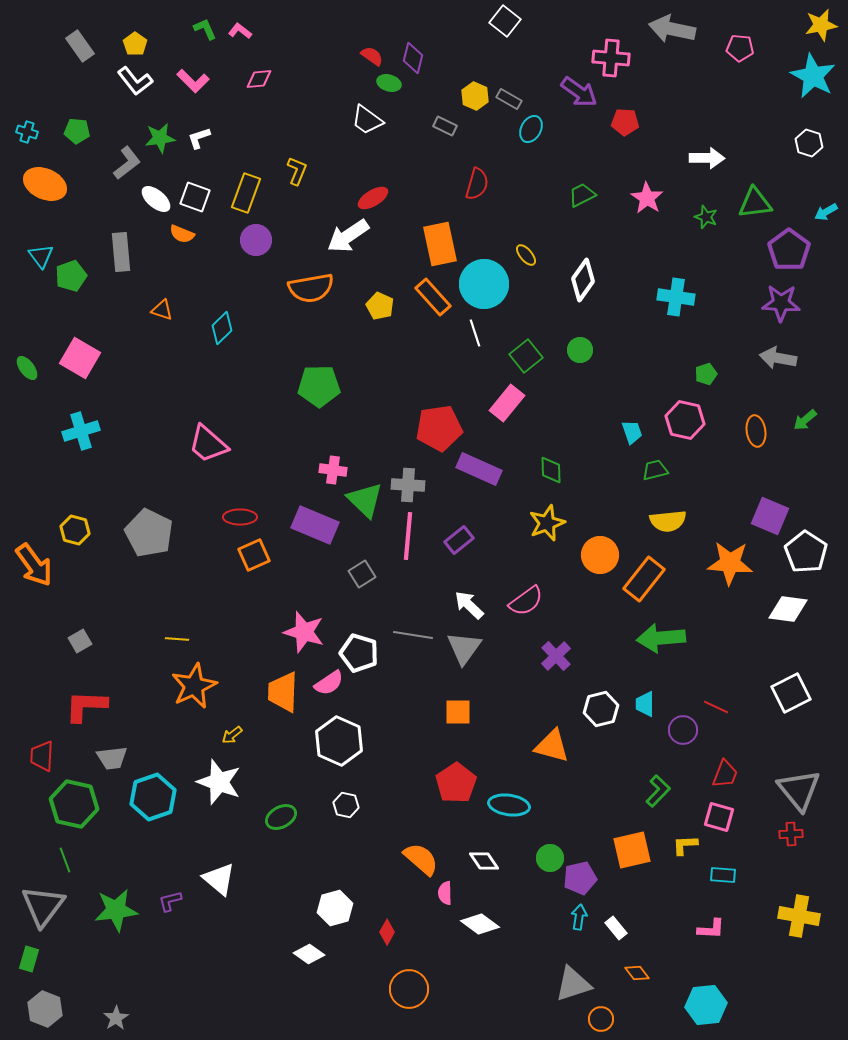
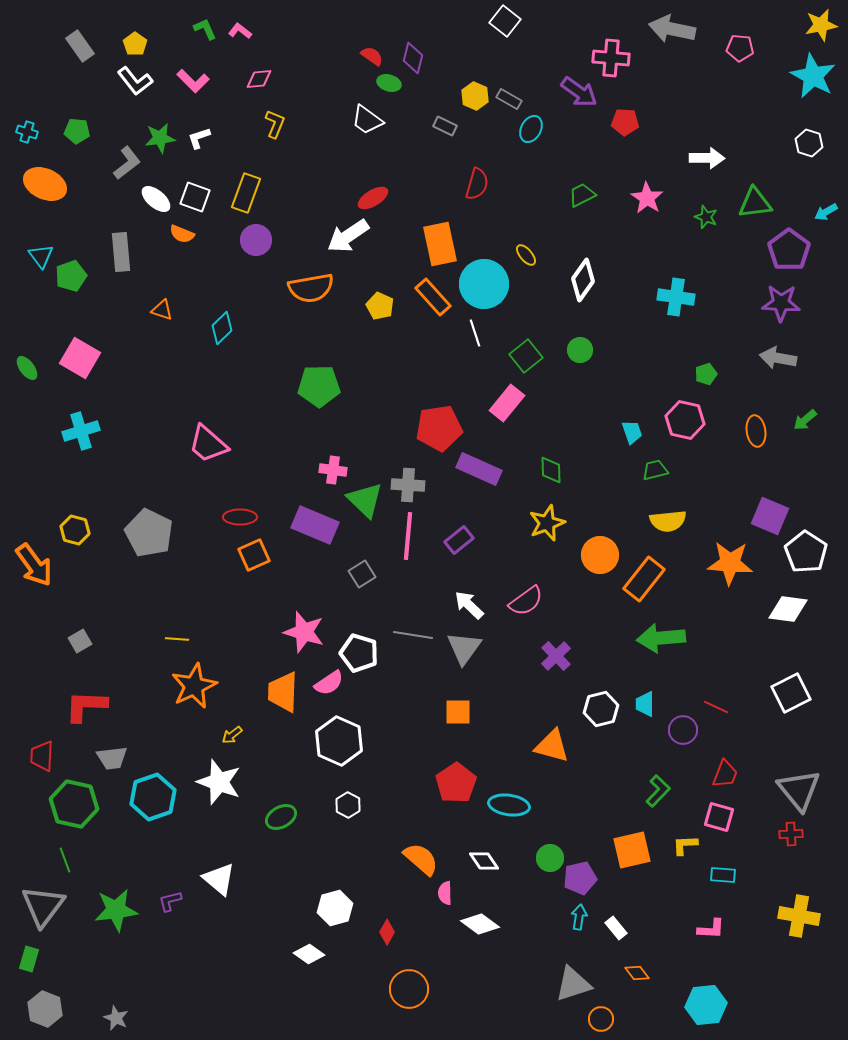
yellow L-shape at (297, 171): moved 22 px left, 47 px up
white hexagon at (346, 805): moved 2 px right; rotated 15 degrees clockwise
gray star at (116, 1018): rotated 15 degrees counterclockwise
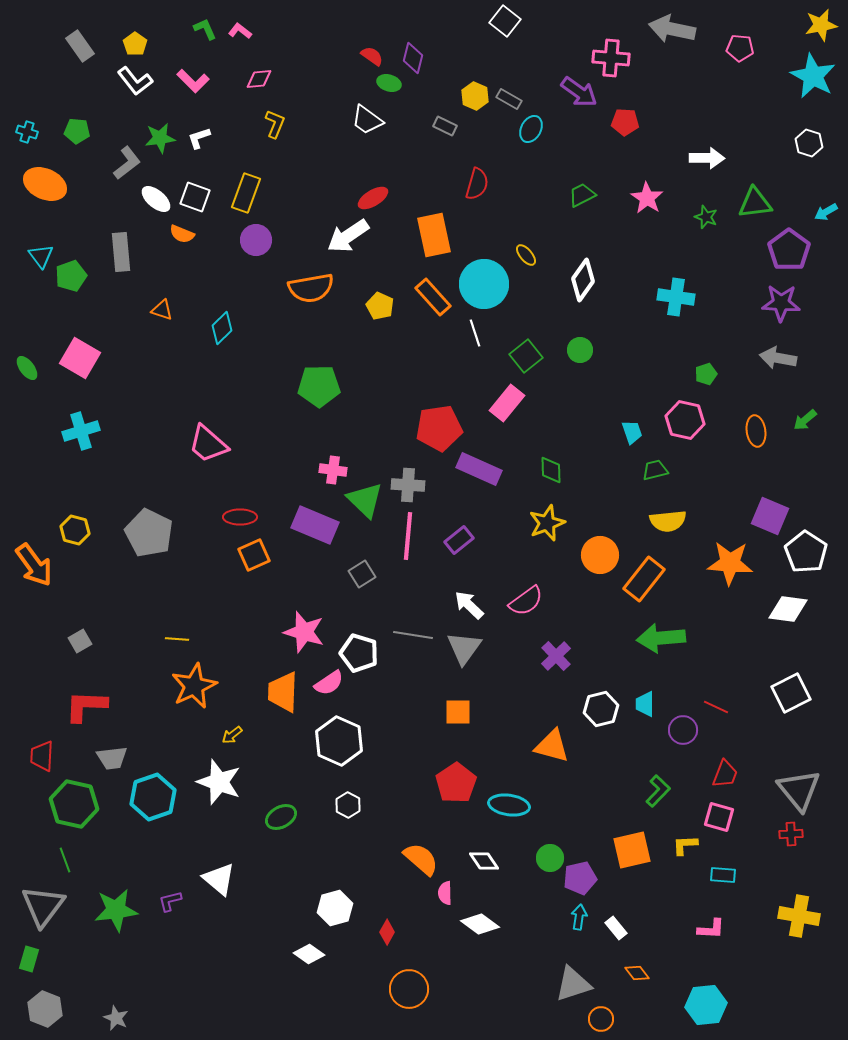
orange rectangle at (440, 244): moved 6 px left, 9 px up
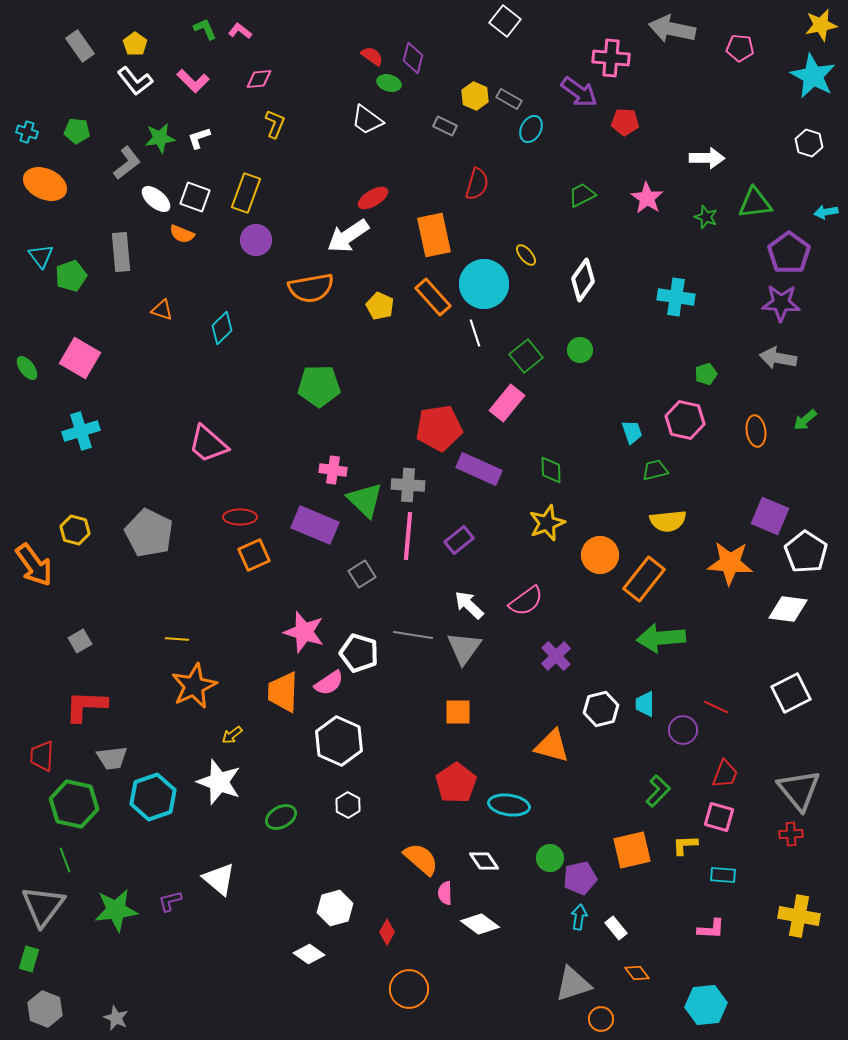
cyan arrow at (826, 212): rotated 20 degrees clockwise
purple pentagon at (789, 250): moved 3 px down
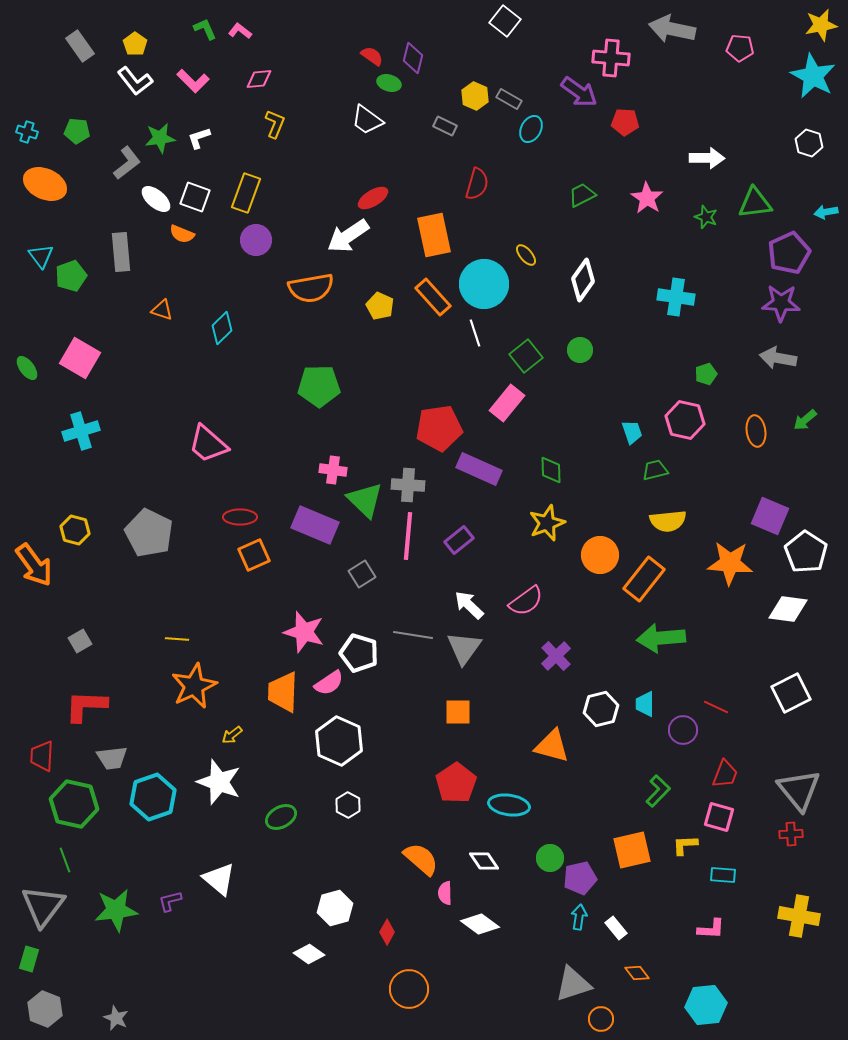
purple pentagon at (789, 253): rotated 12 degrees clockwise
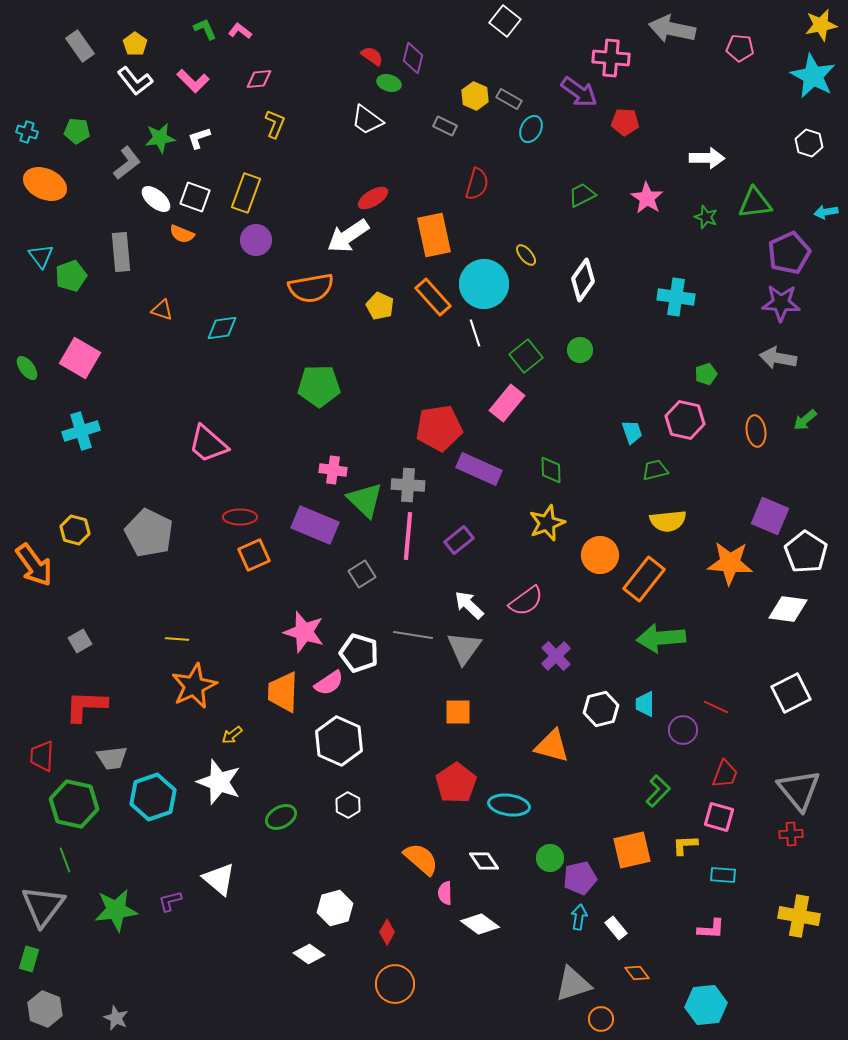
cyan diamond at (222, 328): rotated 36 degrees clockwise
orange circle at (409, 989): moved 14 px left, 5 px up
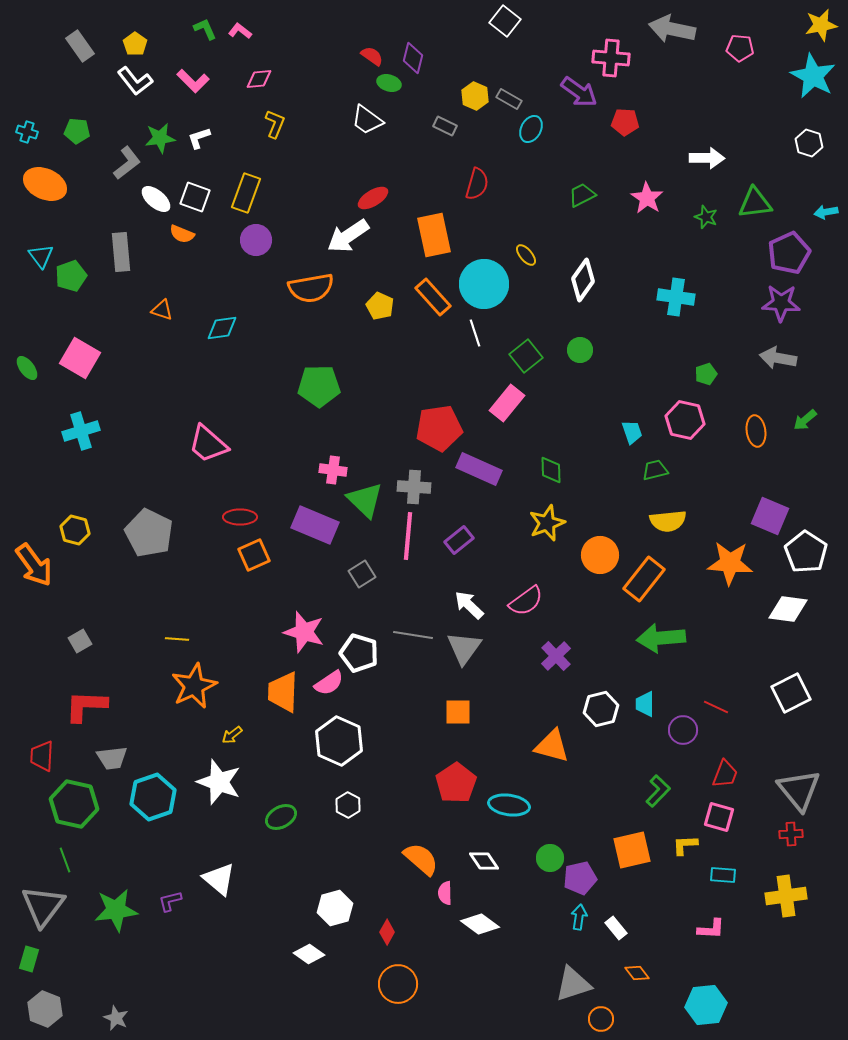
gray cross at (408, 485): moved 6 px right, 2 px down
yellow cross at (799, 916): moved 13 px left, 20 px up; rotated 18 degrees counterclockwise
orange circle at (395, 984): moved 3 px right
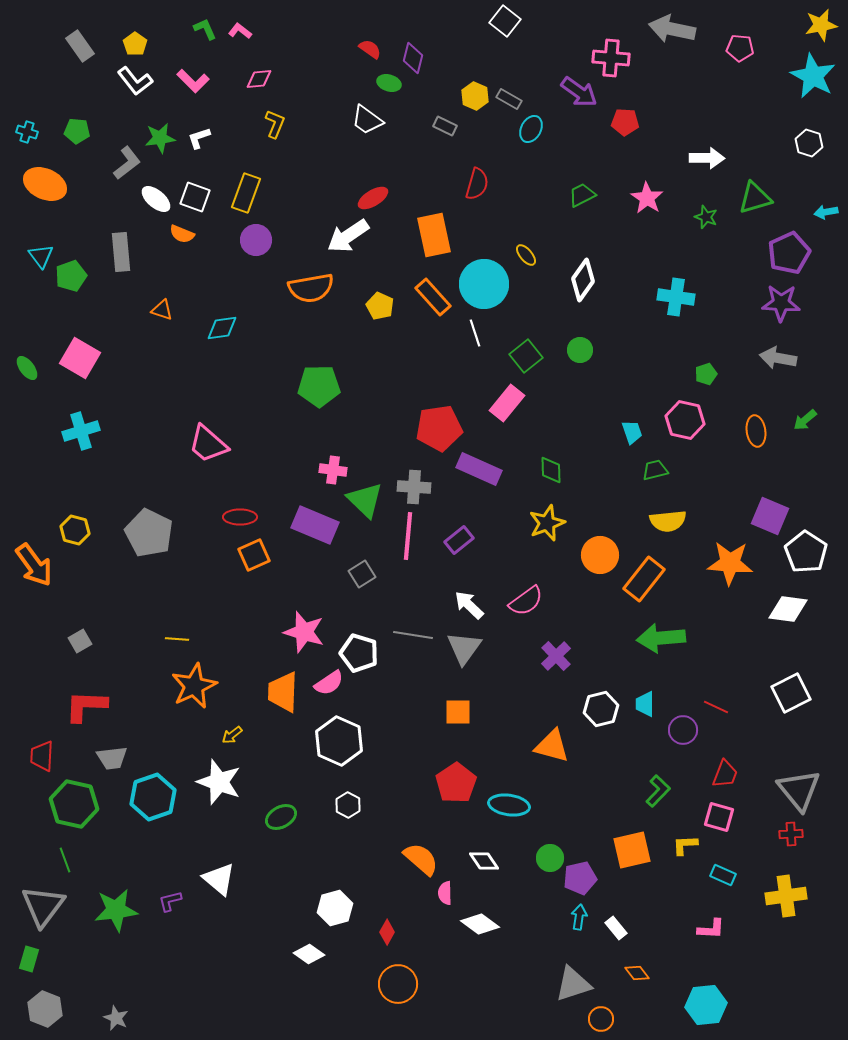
red semicircle at (372, 56): moved 2 px left, 7 px up
green triangle at (755, 203): moved 5 px up; rotated 9 degrees counterclockwise
cyan rectangle at (723, 875): rotated 20 degrees clockwise
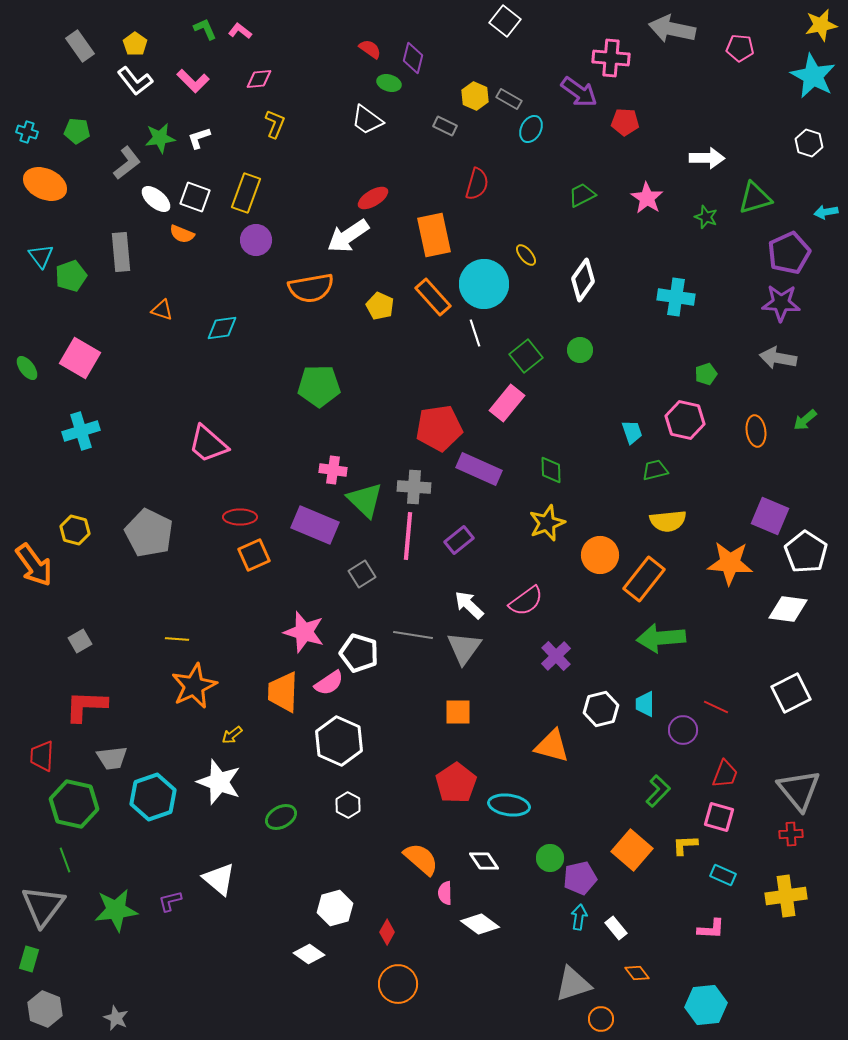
orange square at (632, 850): rotated 36 degrees counterclockwise
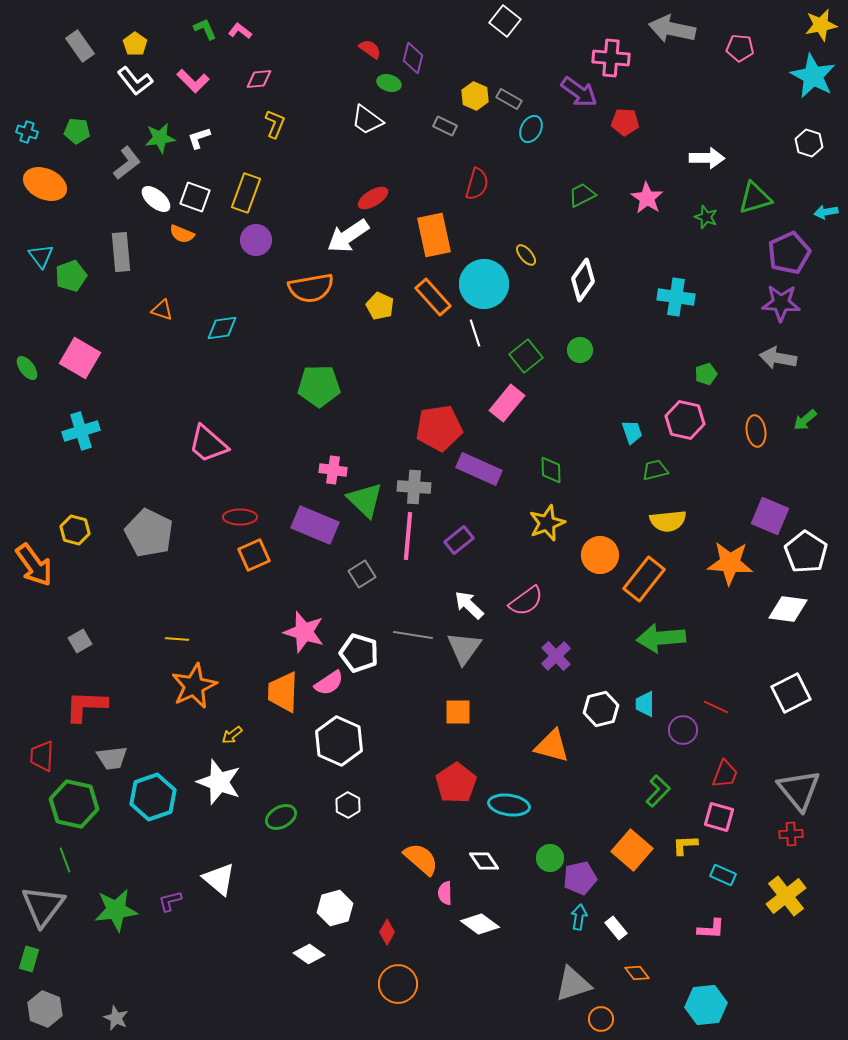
yellow cross at (786, 896): rotated 30 degrees counterclockwise
